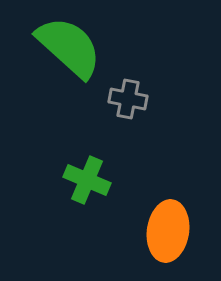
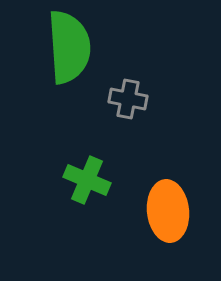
green semicircle: rotated 44 degrees clockwise
orange ellipse: moved 20 px up; rotated 14 degrees counterclockwise
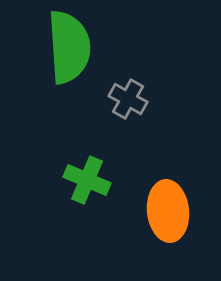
gray cross: rotated 18 degrees clockwise
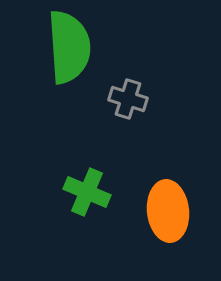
gray cross: rotated 12 degrees counterclockwise
green cross: moved 12 px down
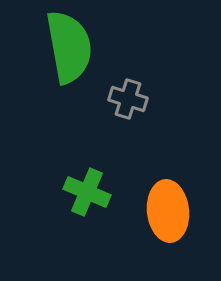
green semicircle: rotated 6 degrees counterclockwise
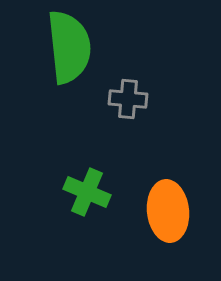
green semicircle: rotated 4 degrees clockwise
gray cross: rotated 12 degrees counterclockwise
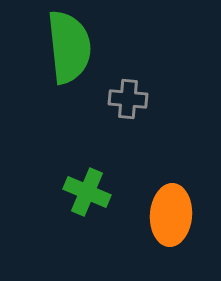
orange ellipse: moved 3 px right, 4 px down; rotated 10 degrees clockwise
